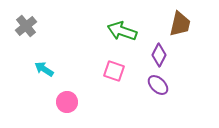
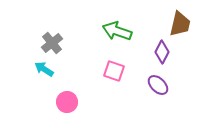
gray cross: moved 26 px right, 17 px down
green arrow: moved 5 px left
purple diamond: moved 3 px right, 3 px up
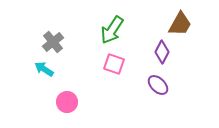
brown trapezoid: rotated 16 degrees clockwise
green arrow: moved 5 px left, 1 px up; rotated 76 degrees counterclockwise
gray cross: moved 1 px right, 1 px up
pink square: moved 7 px up
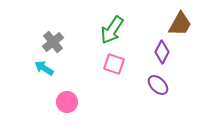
cyan arrow: moved 1 px up
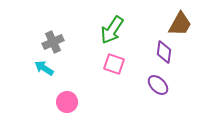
gray cross: rotated 15 degrees clockwise
purple diamond: moved 2 px right; rotated 20 degrees counterclockwise
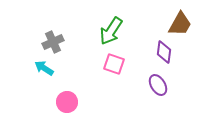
green arrow: moved 1 px left, 1 px down
purple ellipse: rotated 15 degrees clockwise
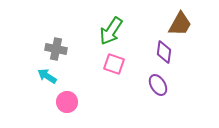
gray cross: moved 3 px right, 7 px down; rotated 35 degrees clockwise
cyan arrow: moved 3 px right, 8 px down
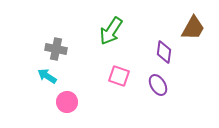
brown trapezoid: moved 13 px right, 4 px down
pink square: moved 5 px right, 12 px down
